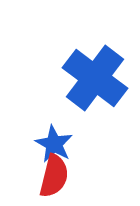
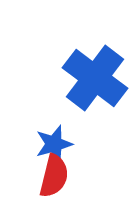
blue star: rotated 27 degrees clockwise
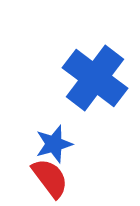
red semicircle: moved 4 px left, 2 px down; rotated 51 degrees counterclockwise
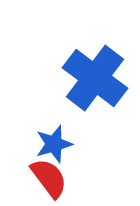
red semicircle: moved 1 px left
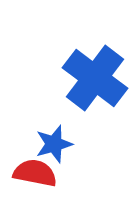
red semicircle: moved 14 px left, 5 px up; rotated 42 degrees counterclockwise
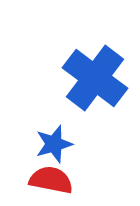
red semicircle: moved 16 px right, 7 px down
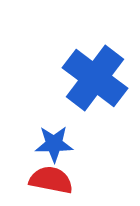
blue star: rotated 15 degrees clockwise
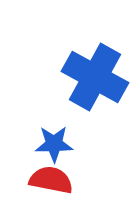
blue cross: moved 1 px up; rotated 8 degrees counterclockwise
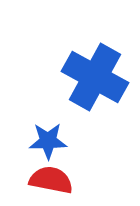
blue star: moved 6 px left, 3 px up
